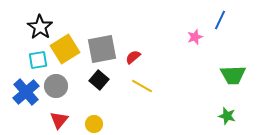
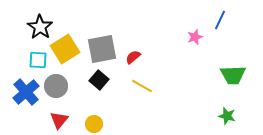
cyan square: rotated 12 degrees clockwise
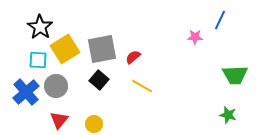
pink star: rotated 21 degrees clockwise
green trapezoid: moved 2 px right
green star: moved 1 px right, 1 px up
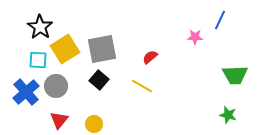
red semicircle: moved 17 px right
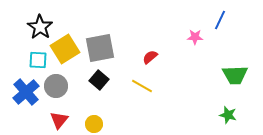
gray square: moved 2 px left, 1 px up
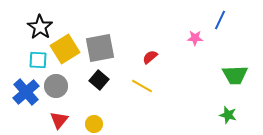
pink star: moved 1 px down
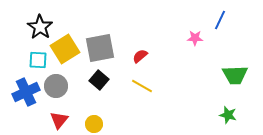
red semicircle: moved 10 px left, 1 px up
blue cross: rotated 16 degrees clockwise
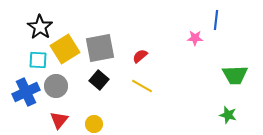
blue line: moved 4 px left; rotated 18 degrees counterclockwise
